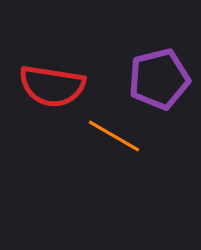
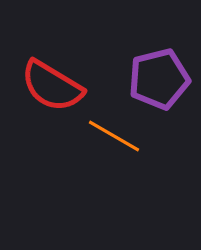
red semicircle: rotated 22 degrees clockwise
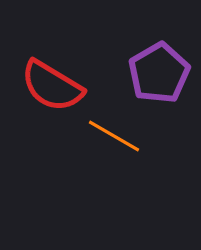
purple pentagon: moved 6 px up; rotated 16 degrees counterclockwise
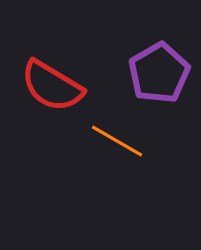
orange line: moved 3 px right, 5 px down
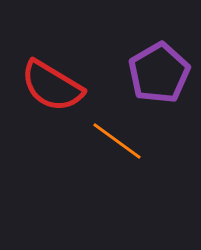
orange line: rotated 6 degrees clockwise
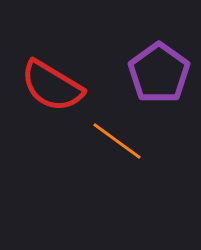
purple pentagon: rotated 6 degrees counterclockwise
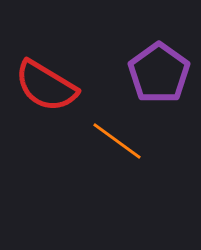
red semicircle: moved 6 px left
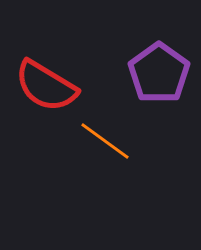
orange line: moved 12 px left
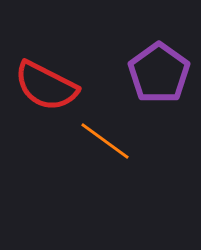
red semicircle: rotated 4 degrees counterclockwise
